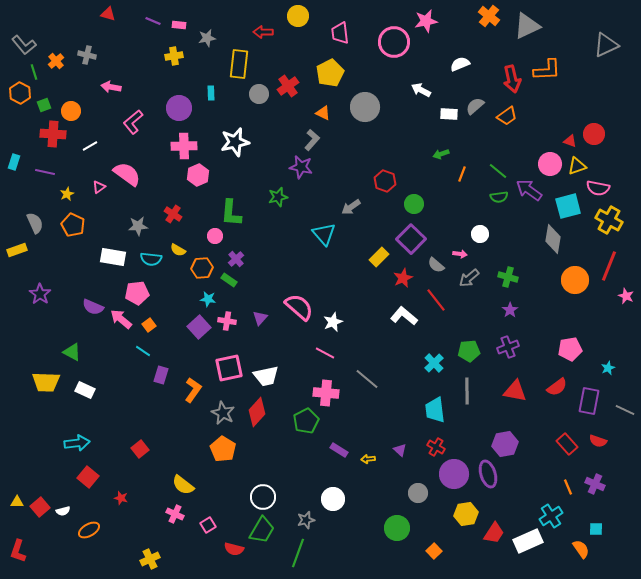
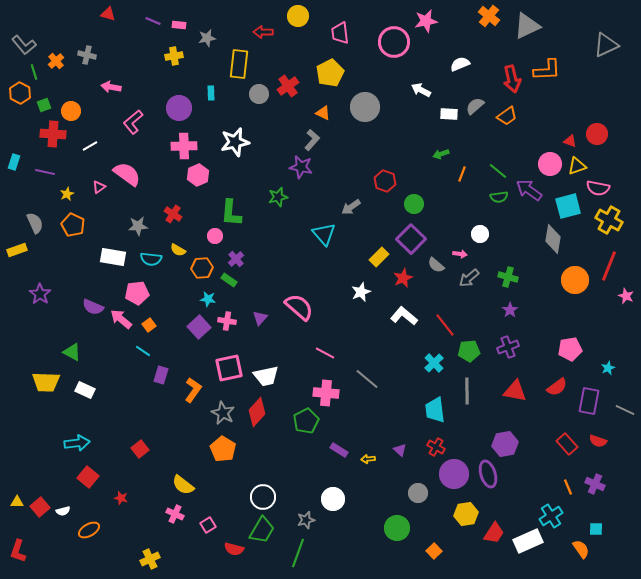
red circle at (594, 134): moved 3 px right
red line at (436, 300): moved 9 px right, 25 px down
white star at (333, 322): moved 28 px right, 30 px up
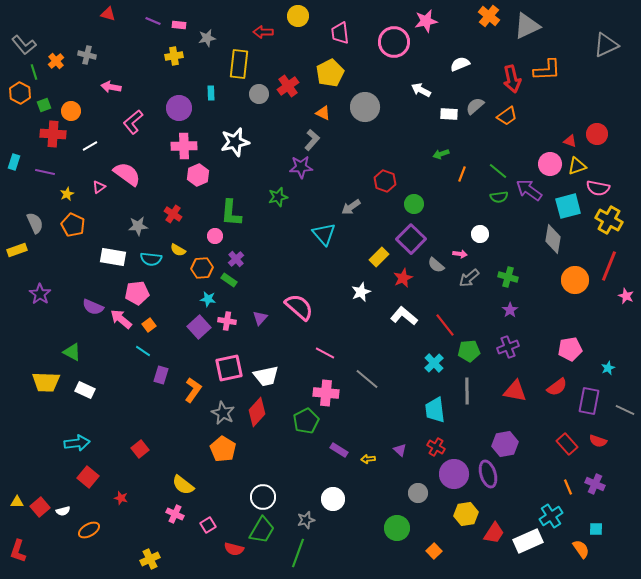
purple star at (301, 167): rotated 15 degrees counterclockwise
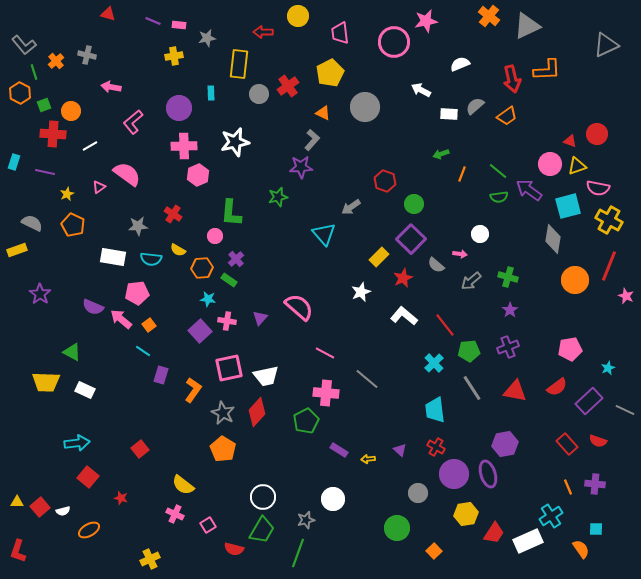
gray semicircle at (35, 223): moved 3 px left; rotated 40 degrees counterclockwise
gray arrow at (469, 278): moved 2 px right, 3 px down
purple square at (199, 327): moved 1 px right, 4 px down
gray line at (467, 391): moved 5 px right, 3 px up; rotated 32 degrees counterclockwise
purple rectangle at (589, 401): rotated 36 degrees clockwise
purple cross at (595, 484): rotated 18 degrees counterclockwise
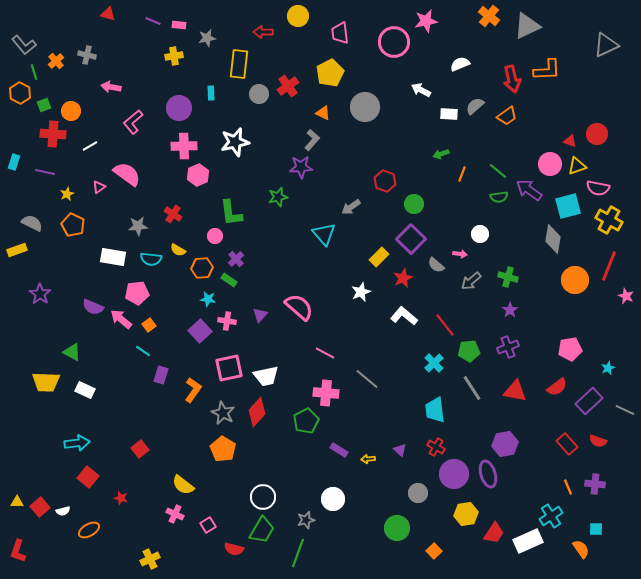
green L-shape at (231, 213): rotated 12 degrees counterclockwise
purple triangle at (260, 318): moved 3 px up
